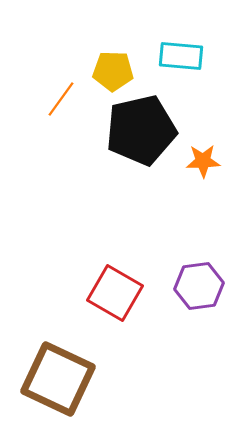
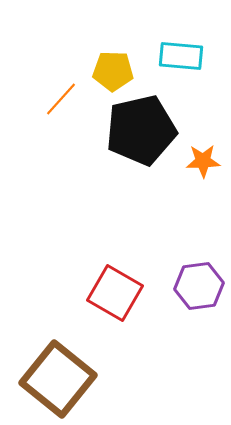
orange line: rotated 6 degrees clockwise
brown square: rotated 14 degrees clockwise
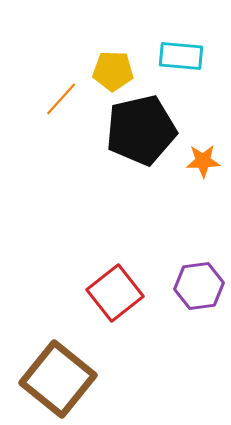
red square: rotated 22 degrees clockwise
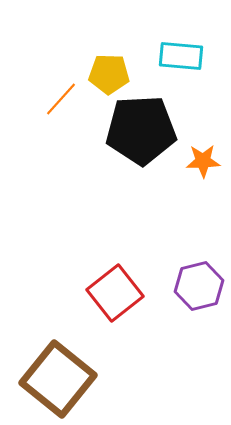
yellow pentagon: moved 4 px left, 3 px down
black pentagon: rotated 10 degrees clockwise
purple hexagon: rotated 6 degrees counterclockwise
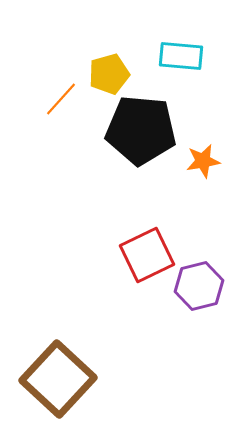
yellow pentagon: rotated 18 degrees counterclockwise
black pentagon: rotated 8 degrees clockwise
orange star: rotated 8 degrees counterclockwise
red square: moved 32 px right, 38 px up; rotated 12 degrees clockwise
brown square: rotated 4 degrees clockwise
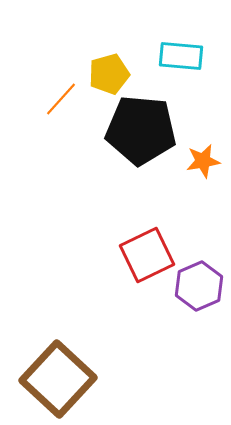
purple hexagon: rotated 9 degrees counterclockwise
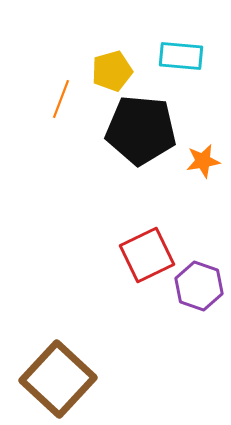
yellow pentagon: moved 3 px right, 3 px up
orange line: rotated 21 degrees counterclockwise
purple hexagon: rotated 18 degrees counterclockwise
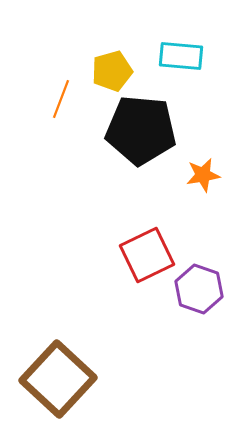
orange star: moved 14 px down
purple hexagon: moved 3 px down
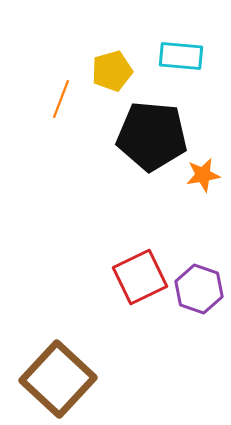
black pentagon: moved 11 px right, 6 px down
red square: moved 7 px left, 22 px down
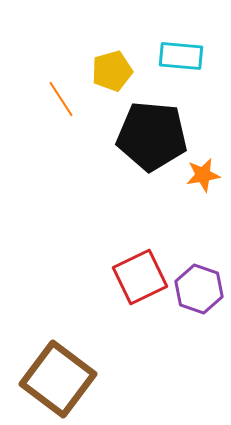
orange line: rotated 54 degrees counterclockwise
brown square: rotated 6 degrees counterclockwise
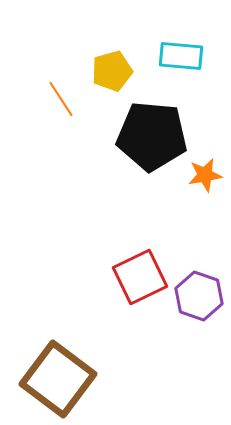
orange star: moved 2 px right
purple hexagon: moved 7 px down
